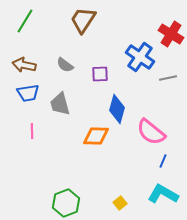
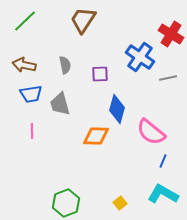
green line: rotated 15 degrees clockwise
gray semicircle: rotated 138 degrees counterclockwise
blue trapezoid: moved 3 px right, 1 px down
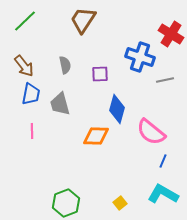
blue cross: rotated 16 degrees counterclockwise
brown arrow: moved 1 px down; rotated 140 degrees counterclockwise
gray line: moved 3 px left, 2 px down
blue trapezoid: rotated 70 degrees counterclockwise
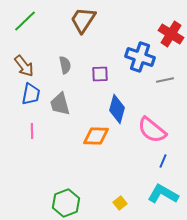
pink semicircle: moved 1 px right, 2 px up
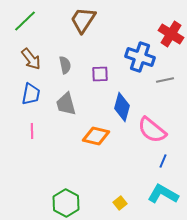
brown arrow: moved 7 px right, 7 px up
gray trapezoid: moved 6 px right
blue diamond: moved 5 px right, 2 px up
orange diamond: rotated 12 degrees clockwise
green hexagon: rotated 12 degrees counterclockwise
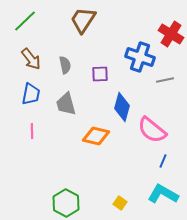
yellow square: rotated 16 degrees counterclockwise
